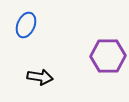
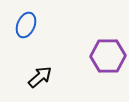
black arrow: rotated 50 degrees counterclockwise
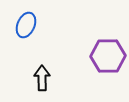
black arrow: moved 2 px right, 1 px down; rotated 50 degrees counterclockwise
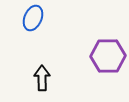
blue ellipse: moved 7 px right, 7 px up
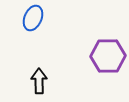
black arrow: moved 3 px left, 3 px down
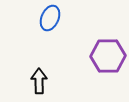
blue ellipse: moved 17 px right
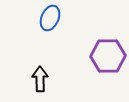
black arrow: moved 1 px right, 2 px up
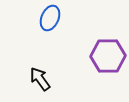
black arrow: rotated 35 degrees counterclockwise
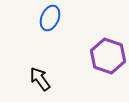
purple hexagon: rotated 20 degrees clockwise
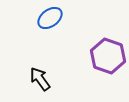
blue ellipse: rotated 30 degrees clockwise
